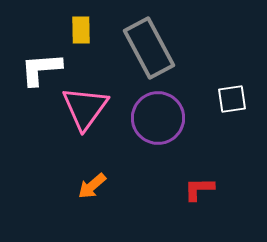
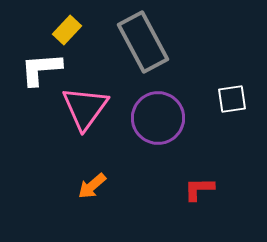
yellow rectangle: moved 14 px left; rotated 44 degrees clockwise
gray rectangle: moved 6 px left, 6 px up
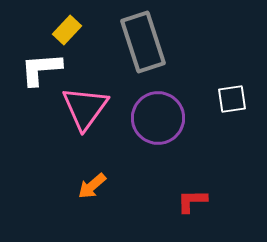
gray rectangle: rotated 10 degrees clockwise
red L-shape: moved 7 px left, 12 px down
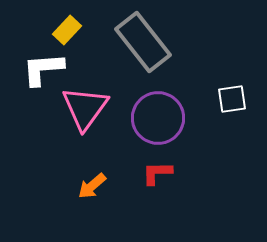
gray rectangle: rotated 20 degrees counterclockwise
white L-shape: moved 2 px right
red L-shape: moved 35 px left, 28 px up
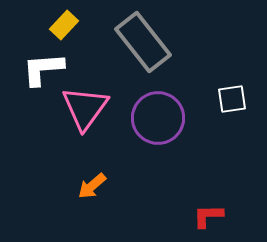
yellow rectangle: moved 3 px left, 5 px up
red L-shape: moved 51 px right, 43 px down
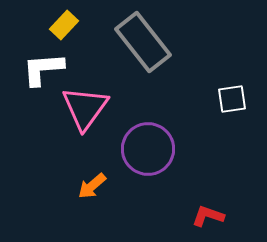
purple circle: moved 10 px left, 31 px down
red L-shape: rotated 20 degrees clockwise
